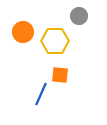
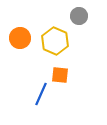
orange circle: moved 3 px left, 6 px down
yellow hexagon: rotated 24 degrees clockwise
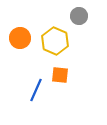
blue line: moved 5 px left, 4 px up
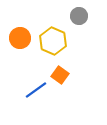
yellow hexagon: moved 2 px left
orange square: rotated 30 degrees clockwise
blue line: rotated 30 degrees clockwise
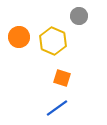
orange circle: moved 1 px left, 1 px up
orange square: moved 2 px right, 3 px down; rotated 18 degrees counterclockwise
blue line: moved 21 px right, 18 px down
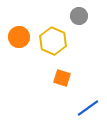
blue line: moved 31 px right
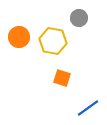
gray circle: moved 2 px down
yellow hexagon: rotated 12 degrees counterclockwise
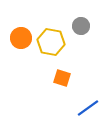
gray circle: moved 2 px right, 8 px down
orange circle: moved 2 px right, 1 px down
yellow hexagon: moved 2 px left, 1 px down
